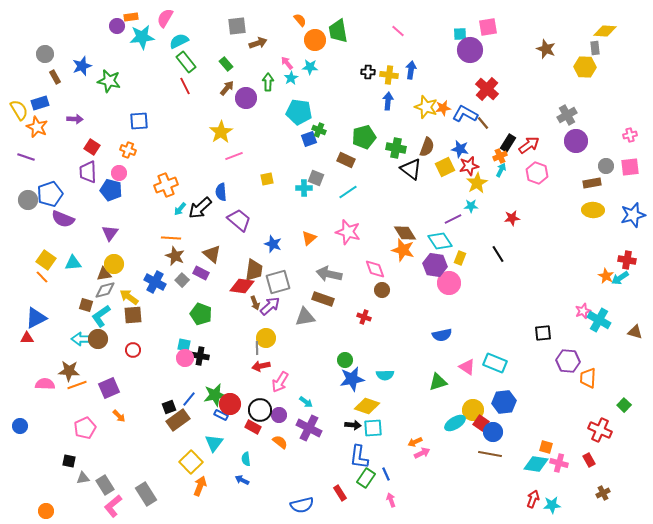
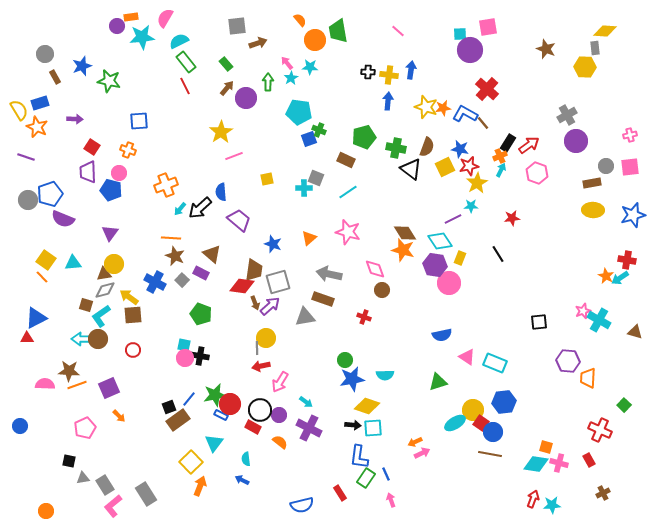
black square at (543, 333): moved 4 px left, 11 px up
pink triangle at (467, 367): moved 10 px up
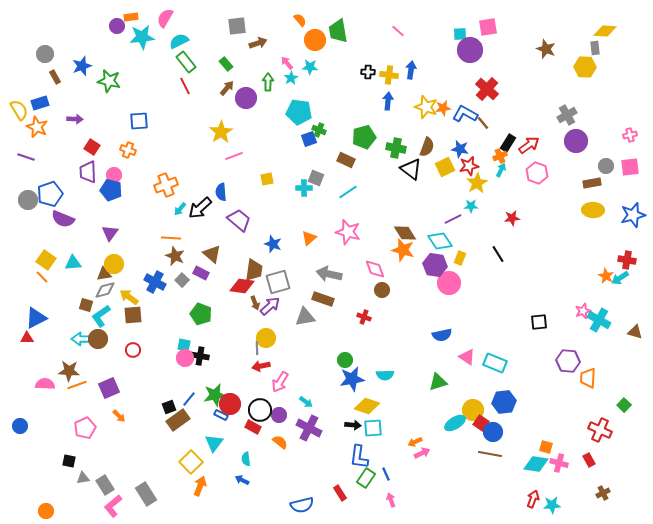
pink circle at (119, 173): moved 5 px left, 2 px down
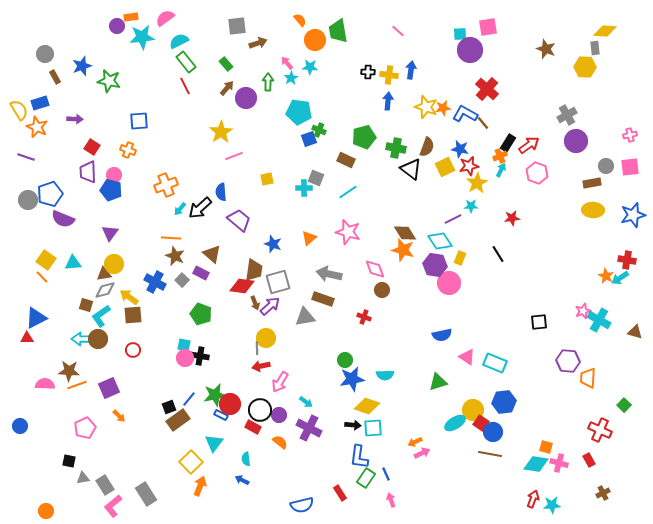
pink semicircle at (165, 18): rotated 24 degrees clockwise
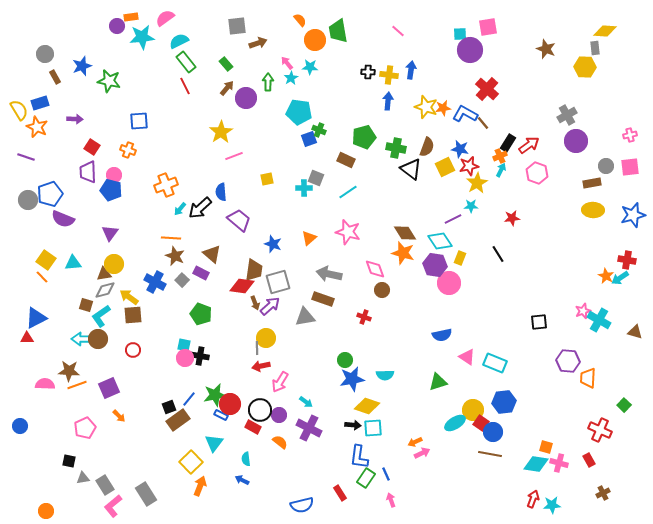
orange star at (403, 250): moved 3 px down
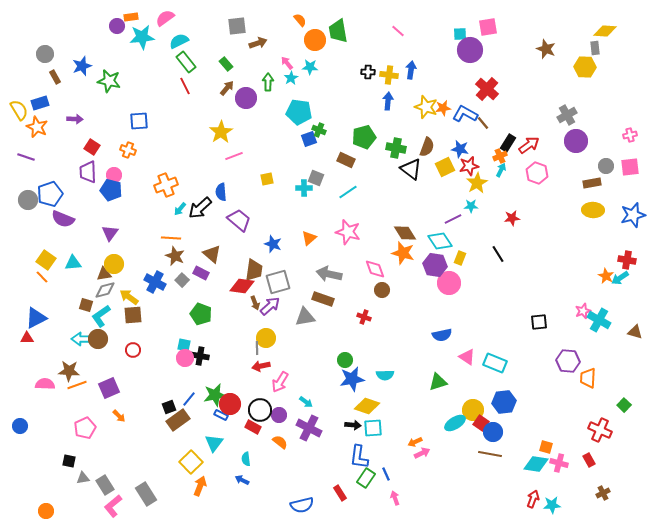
pink arrow at (391, 500): moved 4 px right, 2 px up
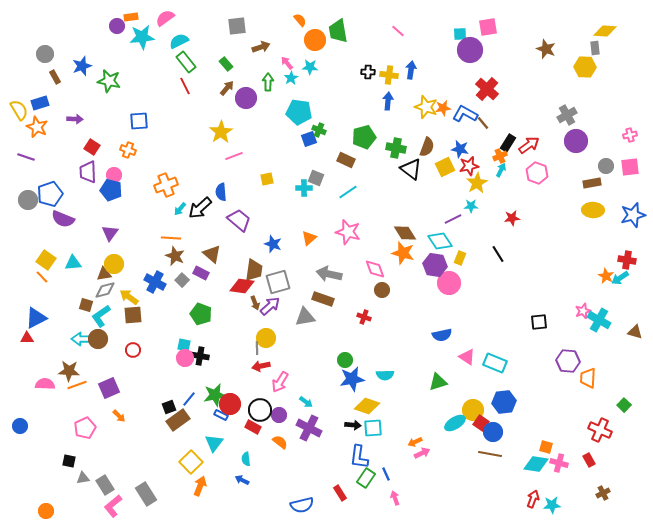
brown arrow at (258, 43): moved 3 px right, 4 px down
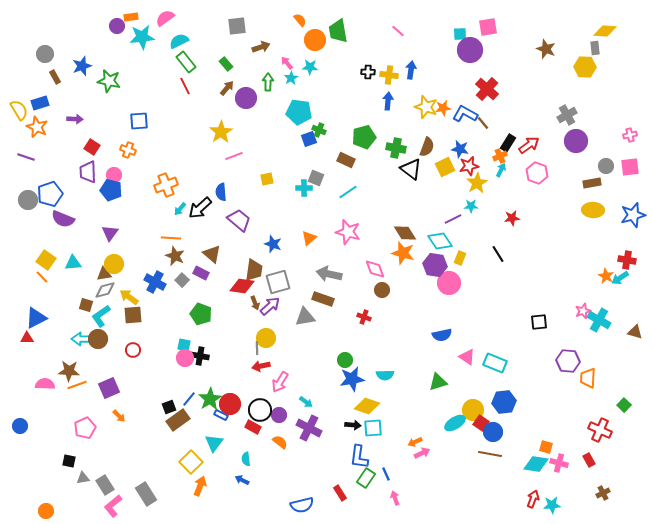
green star at (215, 395): moved 5 px left, 4 px down; rotated 20 degrees counterclockwise
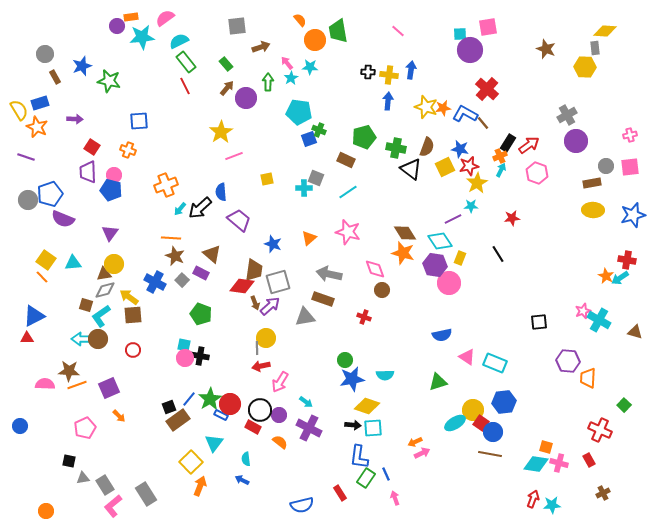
blue triangle at (36, 318): moved 2 px left, 2 px up
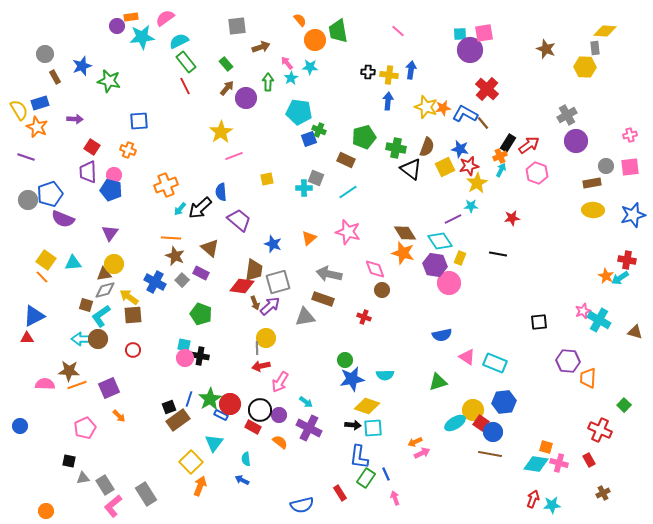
pink square at (488, 27): moved 4 px left, 6 px down
brown triangle at (212, 254): moved 2 px left, 6 px up
black line at (498, 254): rotated 48 degrees counterclockwise
blue line at (189, 399): rotated 21 degrees counterclockwise
